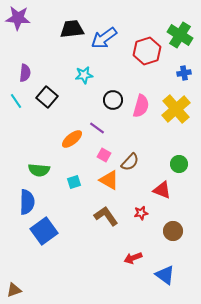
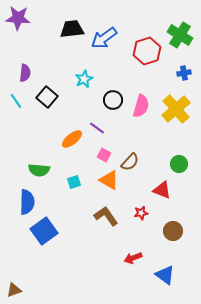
cyan star: moved 4 px down; rotated 18 degrees counterclockwise
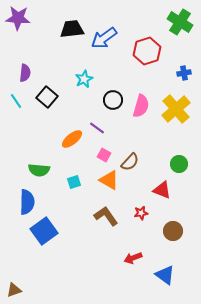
green cross: moved 13 px up
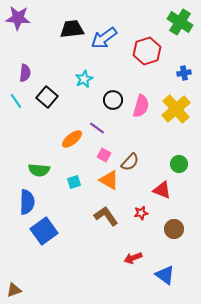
brown circle: moved 1 px right, 2 px up
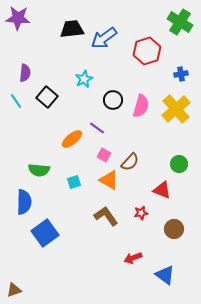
blue cross: moved 3 px left, 1 px down
blue semicircle: moved 3 px left
blue square: moved 1 px right, 2 px down
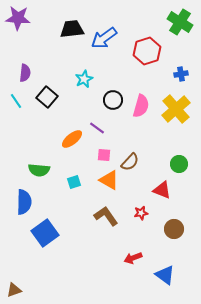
pink square: rotated 24 degrees counterclockwise
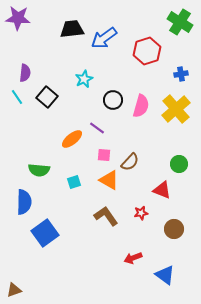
cyan line: moved 1 px right, 4 px up
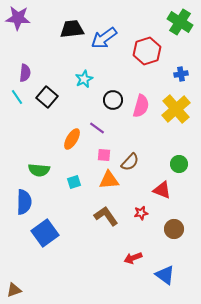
orange ellipse: rotated 20 degrees counterclockwise
orange triangle: rotated 35 degrees counterclockwise
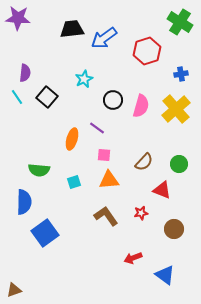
orange ellipse: rotated 15 degrees counterclockwise
brown semicircle: moved 14 px right
